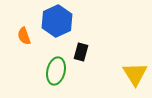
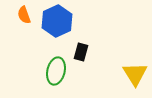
orange semicircle: moved 21 px up
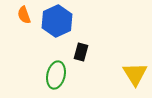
green ellipse: moved 4 px down
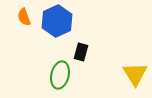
orange semicircle: moved 2 px down
green ellipse: moved 4 px right
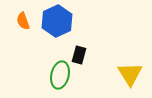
orange semicircle: moved 1 px left, 4 px down
black rectangle: moved 2 px left, 3 px down
yellow triangle: moved 5 px left
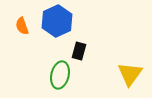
orange semicircle: moved 1 px left, 5 px down
black rectangle: moved 4 px up
yellow triangle: rotated 8 degrees clockwise
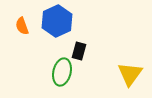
green ellipse: moved 2 px right, 3 px up
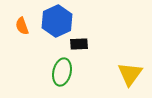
black rectangle: moved 7 px up; rotated 72 degrees clockwise
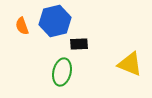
blue hexagon: moved 2 px left; rotated 12 degrees clockwise
yellow triangle: moved 10 px up; rotated 44 degrees counterclockwise
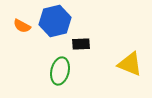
orange semicircle: rotated 42 degrees counterclockwise
black rectangle: moved 2 px right
green ellipse: moved 2 px left, 1 px up
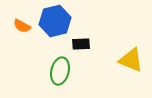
yellow triangle: moved 1 px right, 4 px up
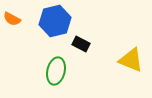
orange semicircle: moved 10 px left, 7 px up
black rectangle: rotated 30 degrees clockwise
green ellipse: moved 4 px left
